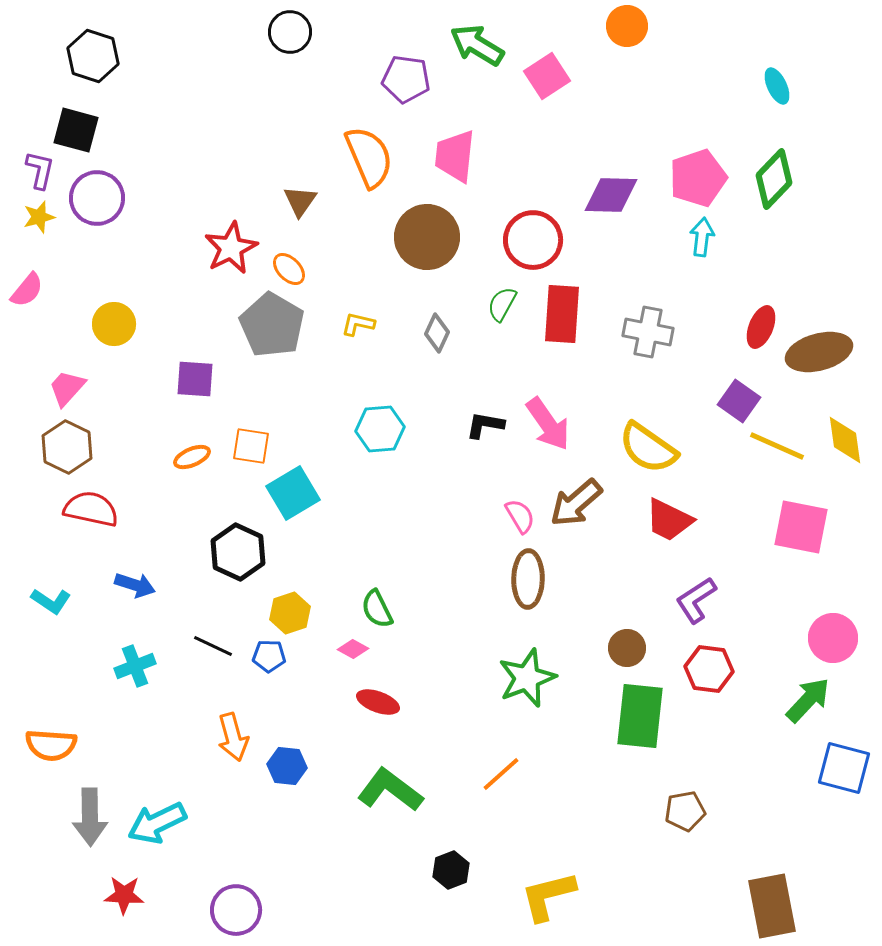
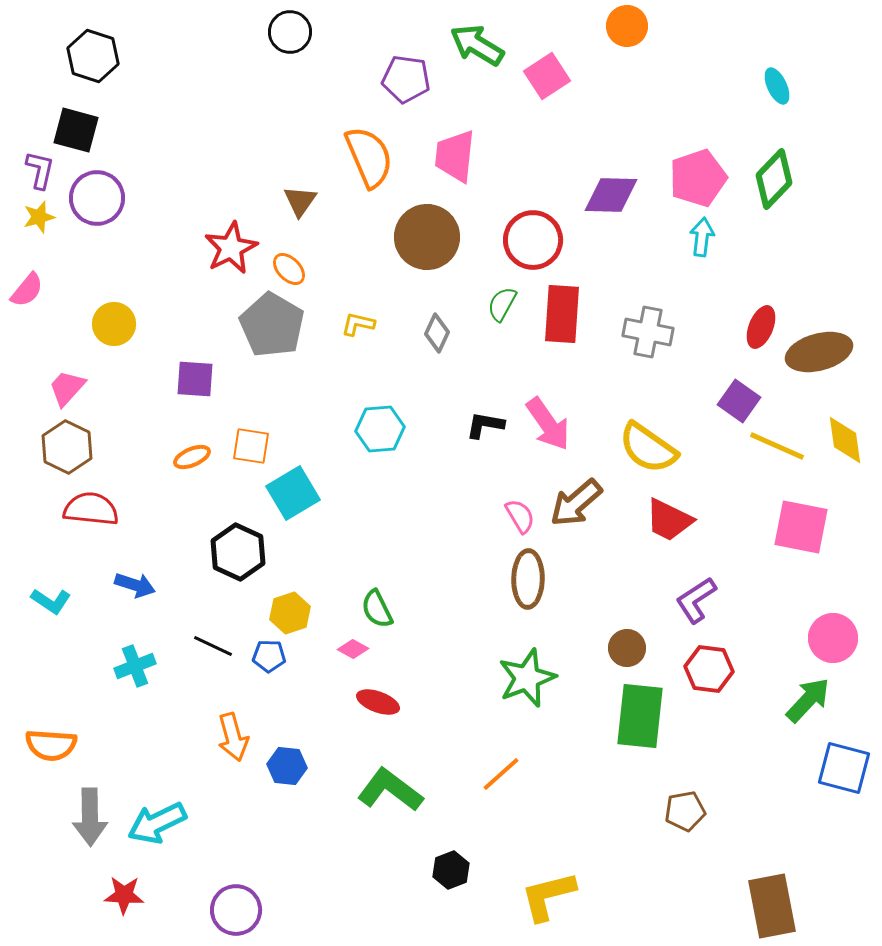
red semicircle at (91, 509): rotated 6 degrees counterclockwise
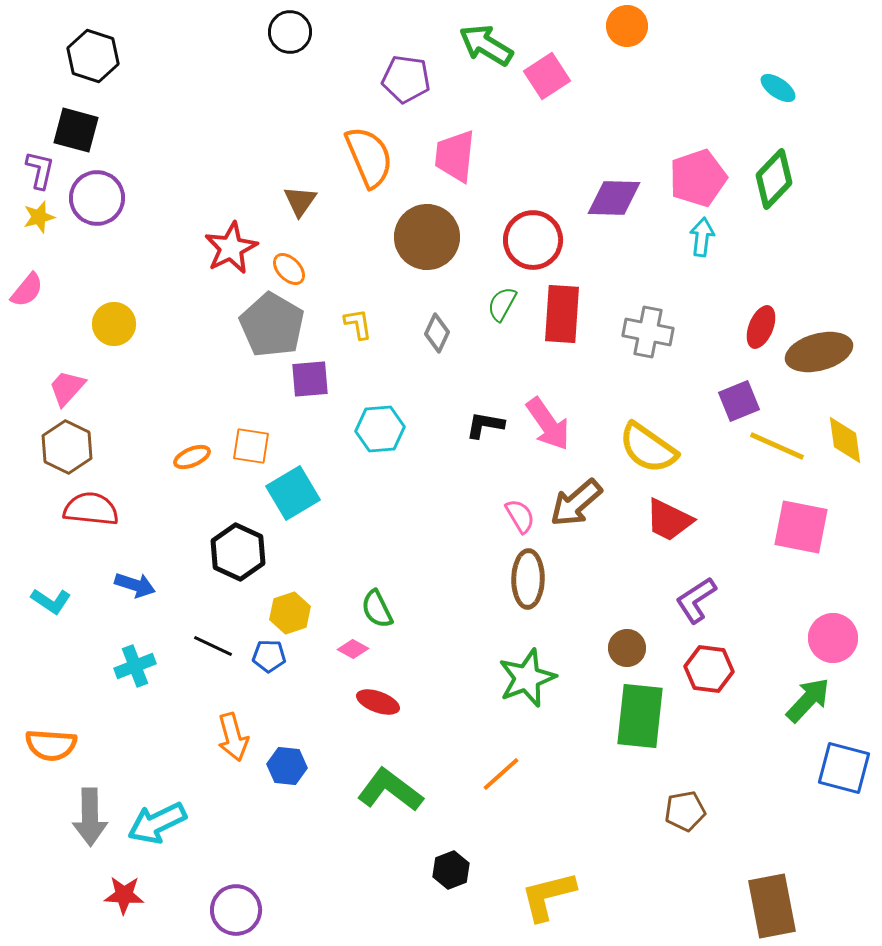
green arrow at (477, 45): moved 9 px right
cyan ellipse at (777, 86): moved 1 px right, 2 px down; rotated 30 degrees counterclockwise
purple diamond at (611, 195): moved 3 px right, 3 px down
yellow L-shape at (358, 324): rotated 68 degrees clockwise
purple square at (195, 379): moved 115 px right; rotated 9 degrees counterclockwise
purple square at (739, 401): rotated 33 degrees clockwise
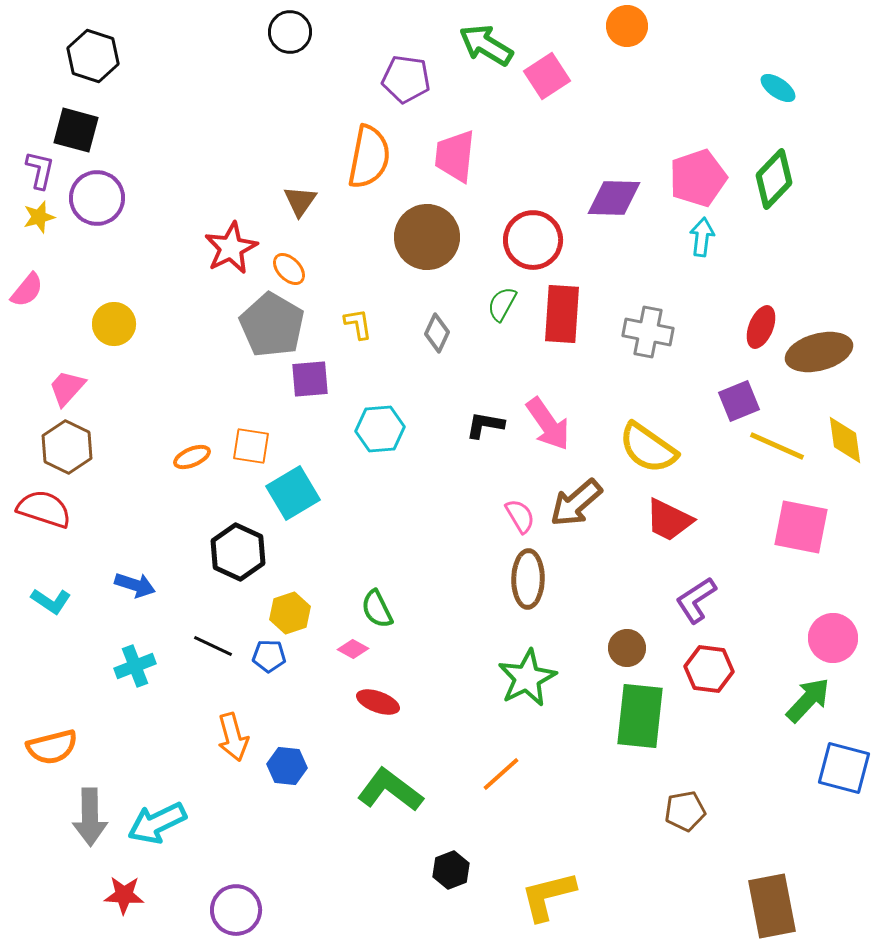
orange semicircle at (369, 157): rotated 34 degrees clockwise
red semicircle at (91, 509): moved 47 px left; rotated 12 degrees clockwise
green star at (527, 678): rotated 6 degrees counterclockwise
orange semicircle at (51, 745): moved 1 px right, 2 px down; rotated 18 degrees counterclockwise
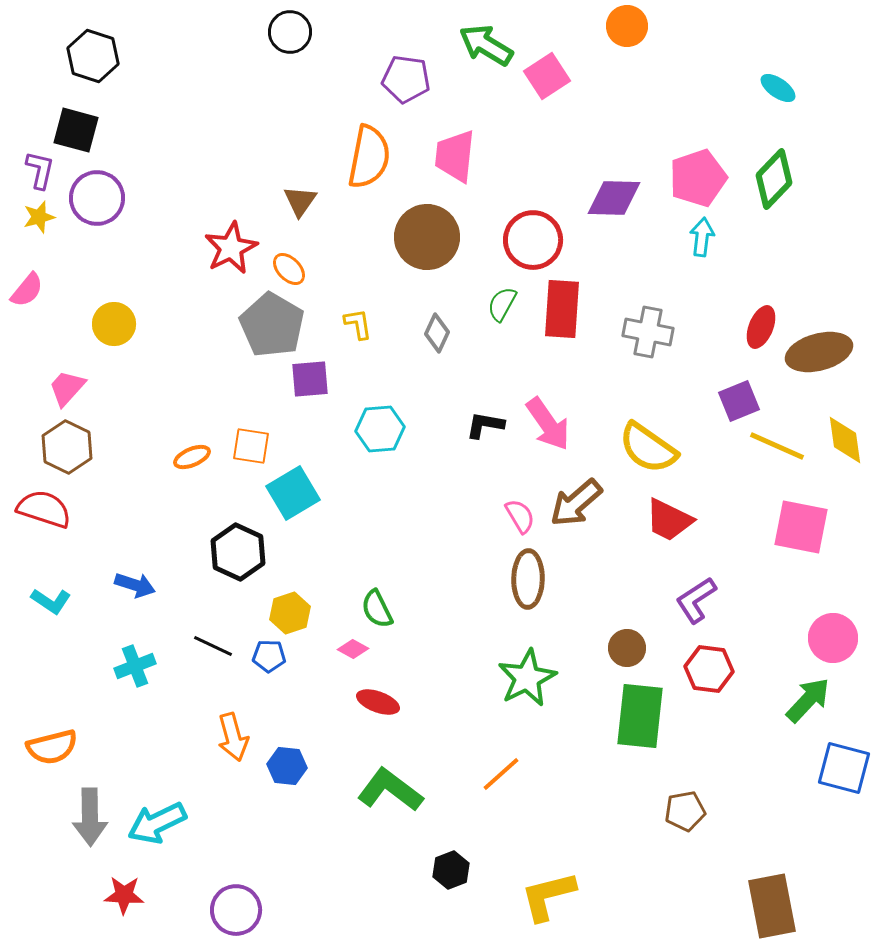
red rectangle at (562, 314): moved 5 px up
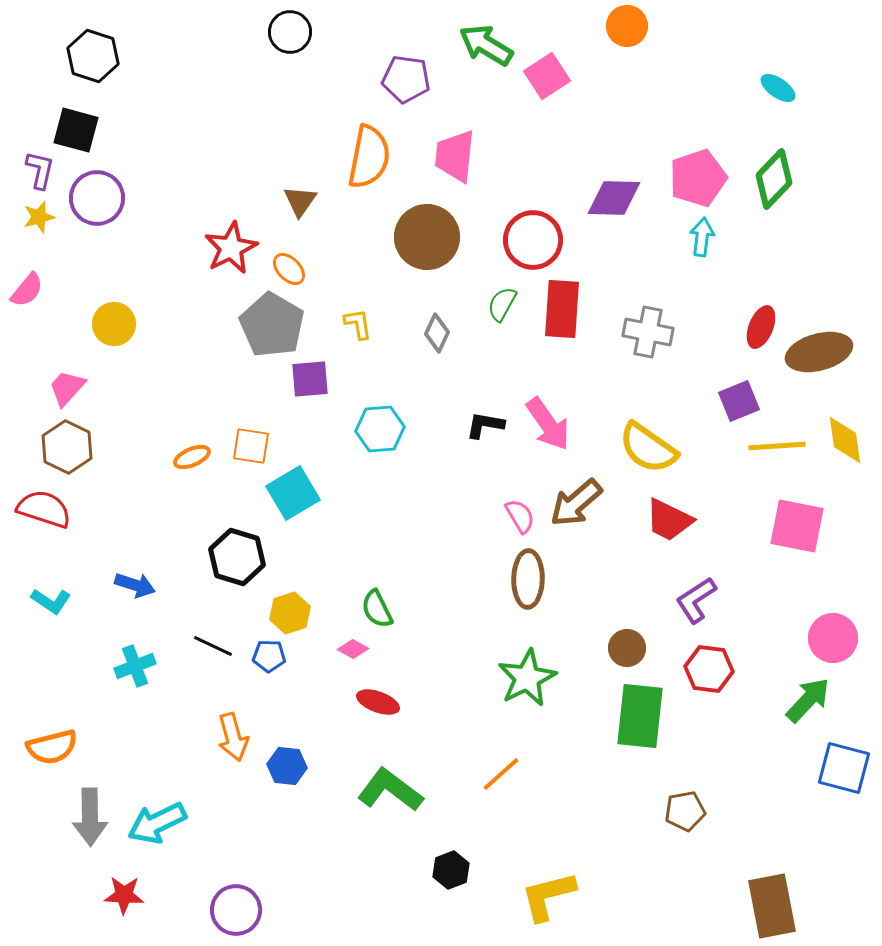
yellow line at (777, 446): rotated 28 degrees counterclockwise
pink square at (801, 527): moved 4 px left, 1 px up
black hexagon at (238, 552): moved 1 px left, 5 px down; rotated 8 degrees counterclockwise
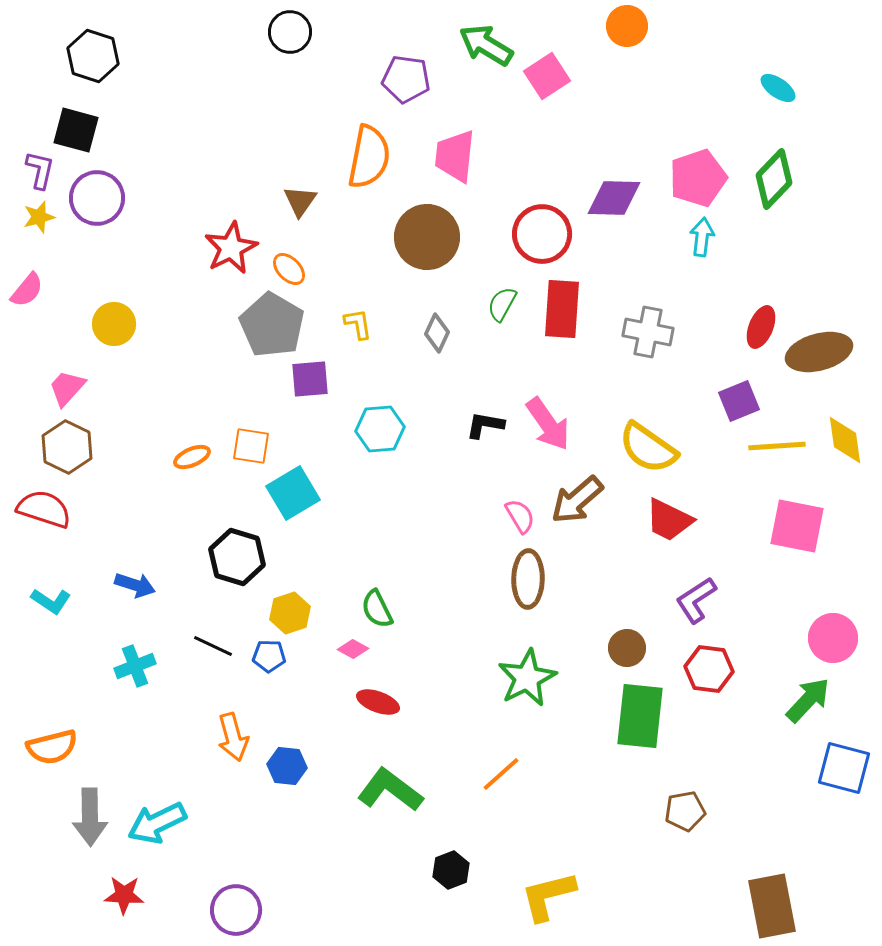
red circle at (533, 240): moved 9 px right, 6 px up
brown arrow at (576, 503): moved 1 px right, 3 px up
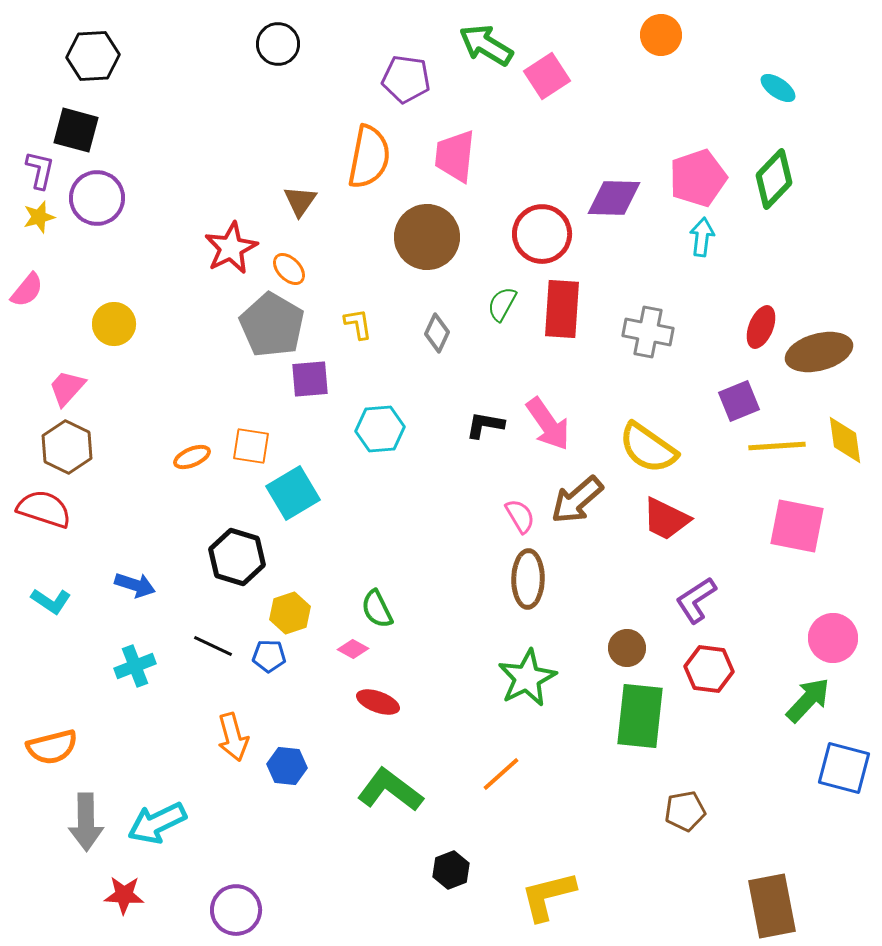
orange circle at (627, 26): moved 34 px right, 9 px down
black circle at (290, 32): moved 12 px left, 12 px down
black hexagon at (93, 56): rotated 21 degrees counterclockwise
red trapezoid at (669, 520): moved 3 px left, 1 px up
gray arrow at (90, 817): moved 4 px left, 5 px down
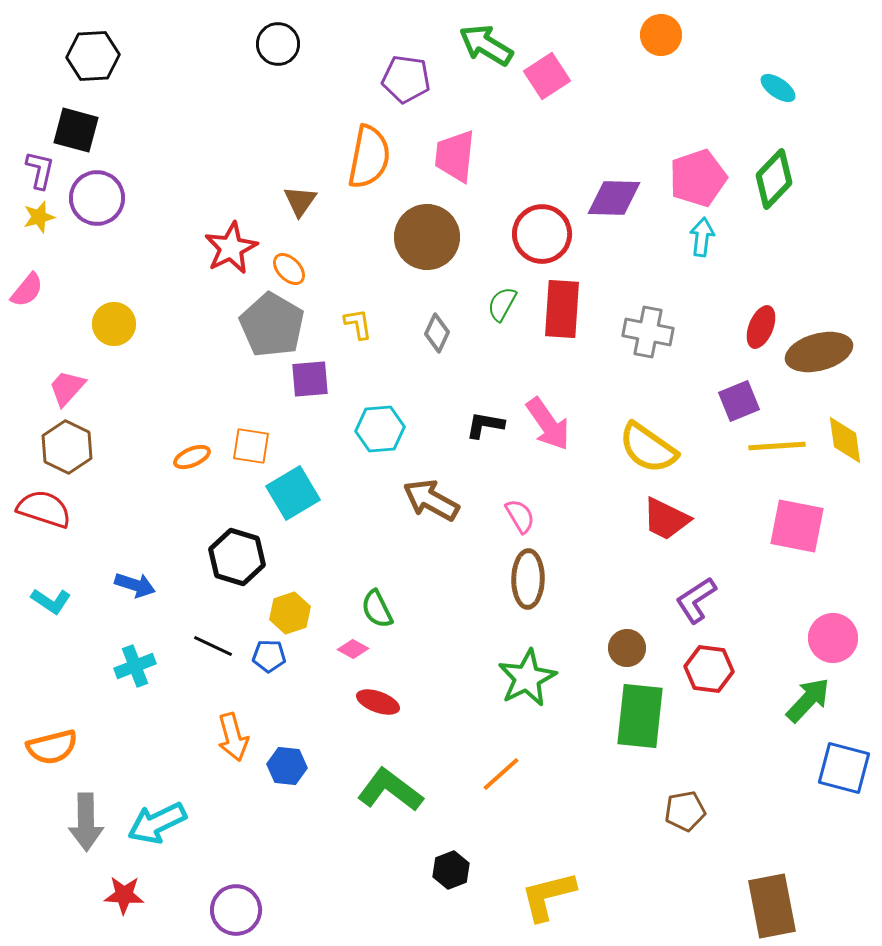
brown arrow at (577, 500): moved 146 px left; rotated 70 degrees clockwise
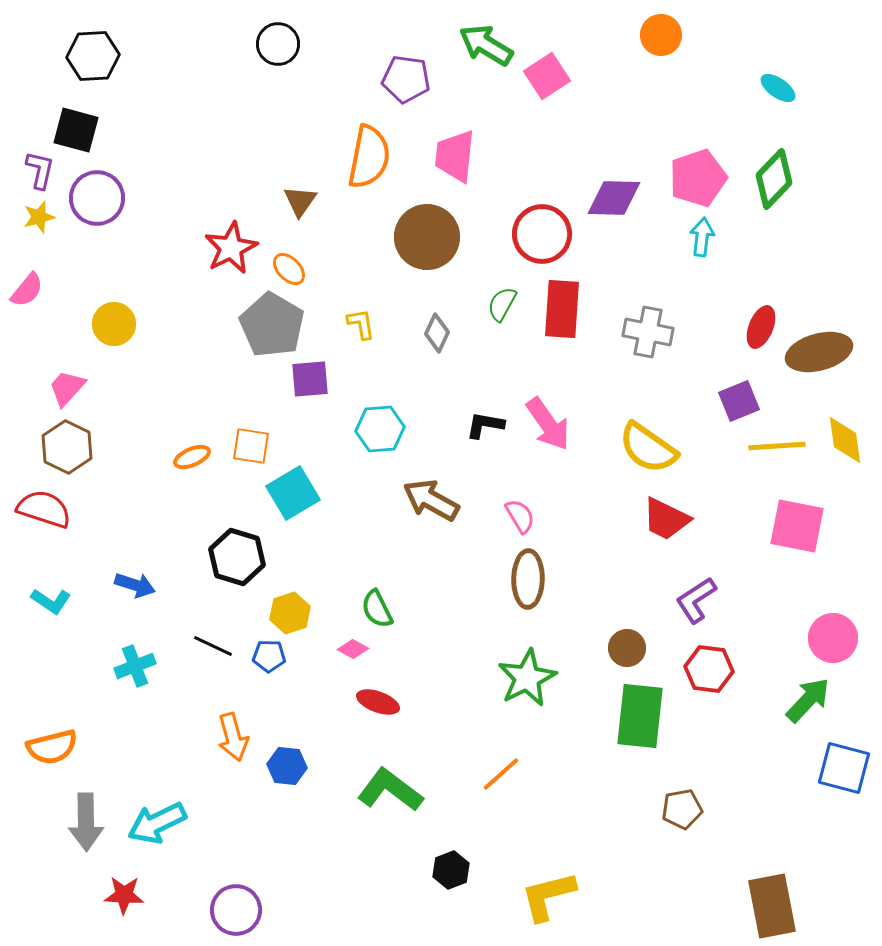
yellow L-shape at (358, 324): moved 3 px right
brown pentagon at (685, 811): moved 3 px left, 2 px up
